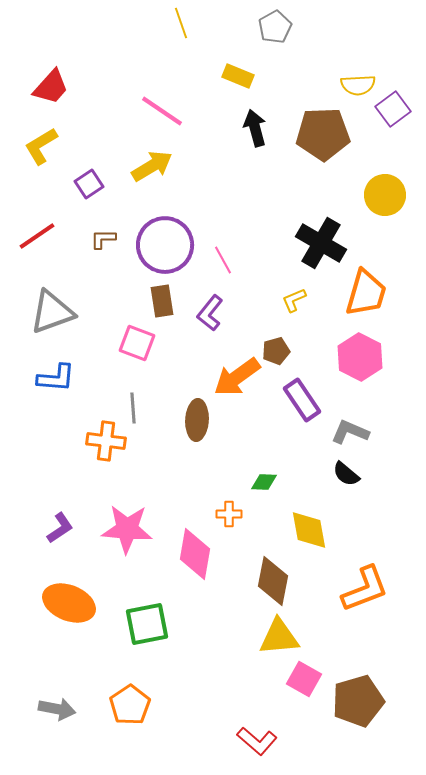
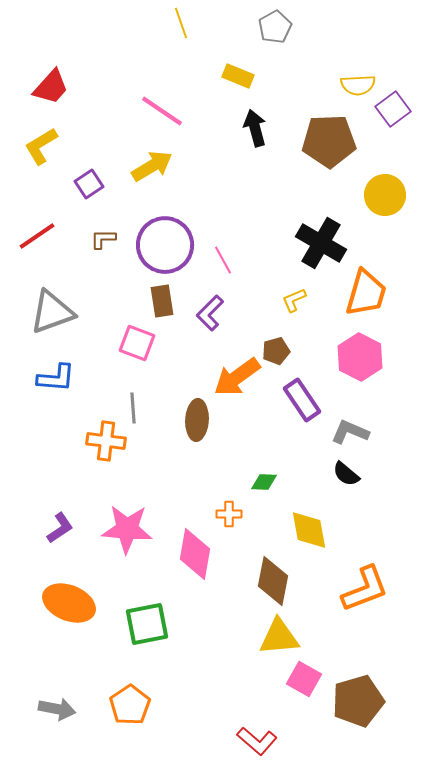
brown pentagon at (323, 134): moved 6 px right, 7 px down
purple L-shape at (210, 313): rotated 6 degrees clockwise
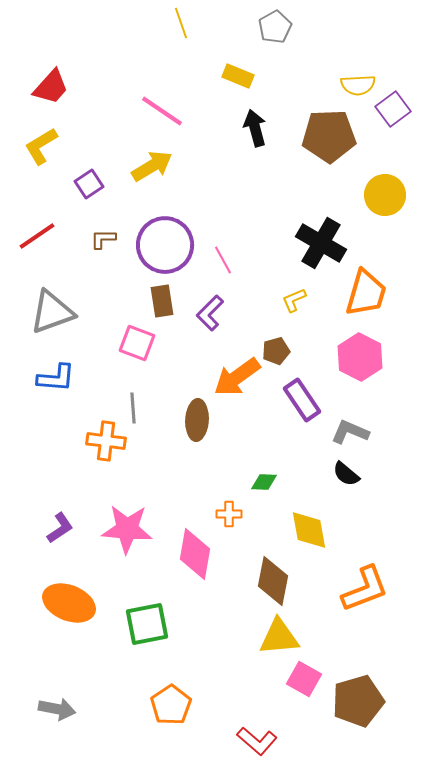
brown pentagon at (329, 141): moved 5 px up
orange pentagon at (130, 705): moved 41 px right
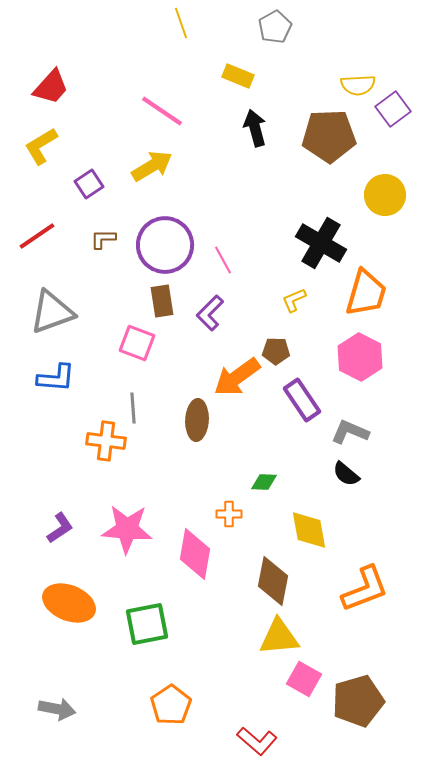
brown pentagon at (276, 351): rotated 16 degrees clockwise
